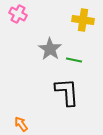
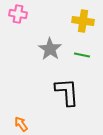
pink cross: rotated 18 degrees counterclockwise
yellow cross: moved 1 px down
green line: moved 8 px right, 5 px up
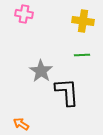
pink cross: moved 6 px right
gray star: moved 9 px left, 22 px down
green line: rotated 14 degrees counterclockwise
orange arrow: rotated 21 degrees counterclockwise
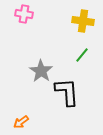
green line: rotated 49 degrees counterclockwise
orange arrow: moved 2 px up; rotated 70 degrees counterclockwise
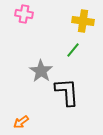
green line: moved 9 px left, 5 px up
